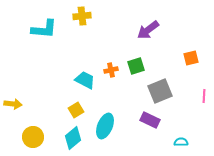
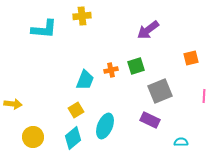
cyan trapezoid: rotated 85 degrees clockwise
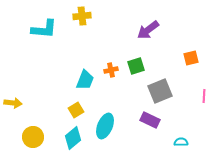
yellow arrow: moved 1 px up
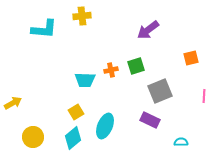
cyan trapezoid: rotated 70 degrees clockwise
yellow arrow: rotated 36 degrees counterclockwise
yellow square: moved 2 px down
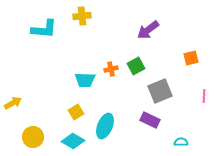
green square: rotated 12 degrees counterclockwise
orange cross: moved 1 px up
cyan diamond: moved 3 px down; rotated 70 degrees clockwise
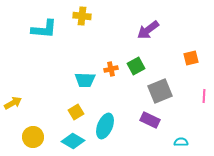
yellow cross: rotated 12 degrees clockwise
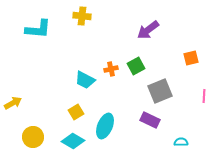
cyan L-shape: moved 6 px left
cyan trapezoid: rotated 25 degrees clockwise
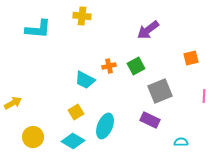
orange cross: moved 2 px left, 3 px up
